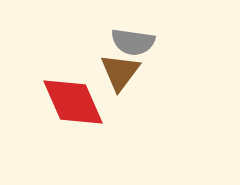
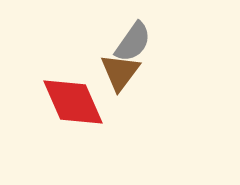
gray semicircle: rotated 63 degrees counterclockwise
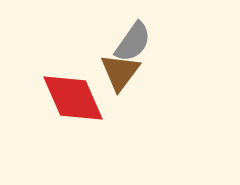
red diamond: moved 4 px up
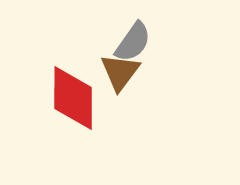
red diamond: rotated 24 degrees clockwise
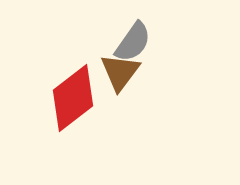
red diamond: rotated 52 degrees clockwise
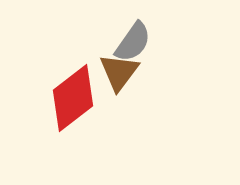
brown triangle: moved 1 px left
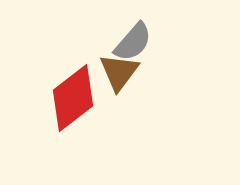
gray semicircle: rotated 6 degrees clockwise
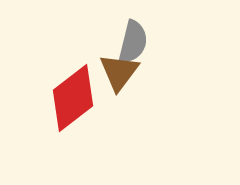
gray semicircle: rotated 27 degrees counterclockwise
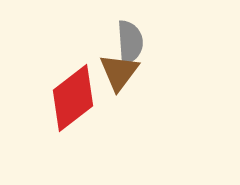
gray semicircle: moved 3 px left; rotated 18 degrees counterclockwise
